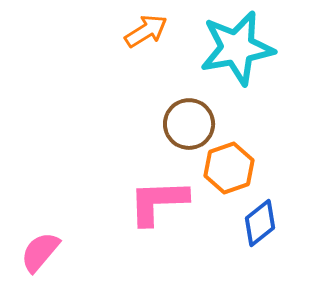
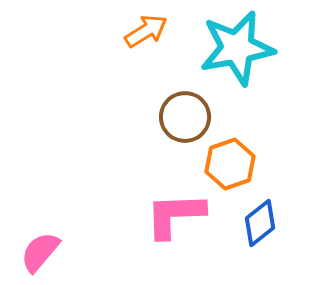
brown circle: moved 4 px left, 7 px up
orange hexagon: moved 1 px right, 4 px up
pink L-shape: moved 17 px right, 13 px down
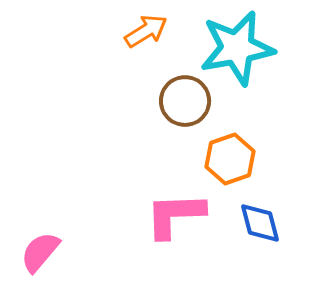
brown circle: moved 16 px up
orange hexagon: moved 5 px up
blue diamond: rotated 66 degrees counterclockwise
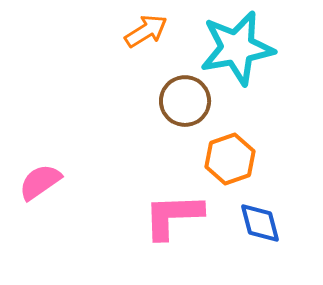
pink L-shape: moved 2 px left, 1 px down
pink semicircle: moved 70 px up; rotated 15 degrees clockwise
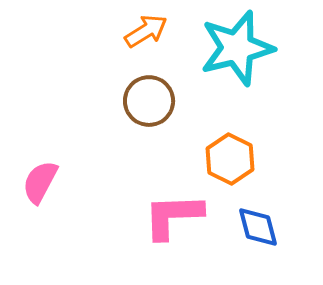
cyan star: rotated 4 degrees counterclockwise
brown circle: moved 36 px left
orange hexagon: rotated 15 degrees counterclockwise
pink semicircle: rotated 27 degrees counterclockwise
blue diamond: moved 2 px left, 4 px down
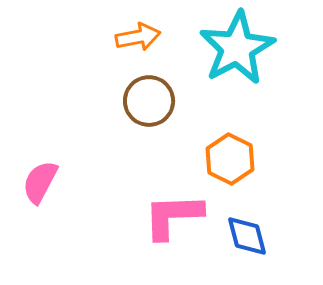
orange arrow: moved 8 px left, 6 px down; rotated 21 degrees clockwise
cyan star: rotated 14 degrees counterclockwise
blue diamond: moved 11 px left, 9 px down
